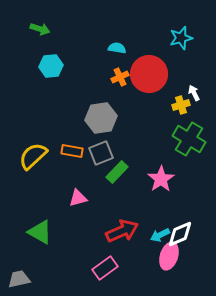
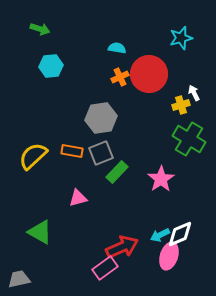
red arrow: moved 16 px down
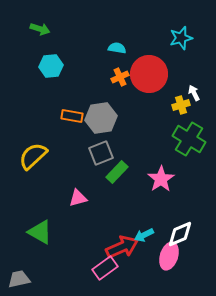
orange rectangle: moved 35 px up
cyan arrow: moved 16 px left
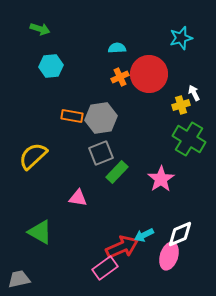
cyan semicircle: rotated 12 degrees counterclockwise
pink triangle: rotated 24 degrees clockwise
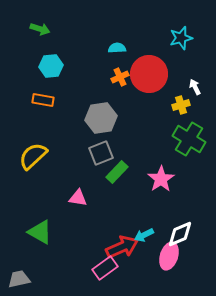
white arrow: moved 1 px right, 6 px up
orange rectangle: moved 29 px left, 16 px up
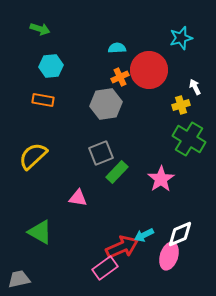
red circle: moved 4 px up
gray hexagon: moved 5 px right, 14 px up
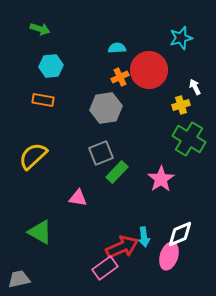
gray hexagon: moved 4 px down
cyan arrow: moved 2 px down; rotated 72 degrees counterclockwise
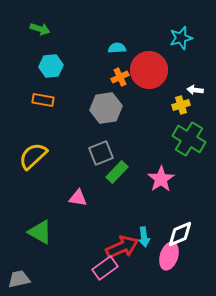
white arrow: moved 3 px down; rotated 56 degrees counterclockwise
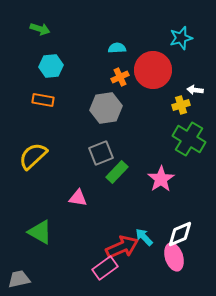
red circle: moved 4 px right
cyan arrow: rotated 144 degrees clockwise
pink ellipse: moved 5 px right, 1 px down; rotated 36 degrees counterclockwise
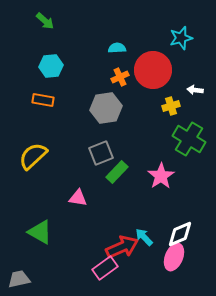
green arrow: moved 5 px right, 8 px up; rotated 24 degrees clockwise
yellow cross: moved 10 px left, 1 px down
pink star: moved 3 px up
pink ellipse: rotated 40 degrees clockwise
